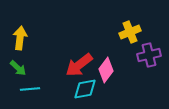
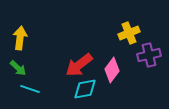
yellow cross: moved 1 px left, 1 px down
pink diamond: moved 6 px right
cyan line: rotated 24 degrees clockwise
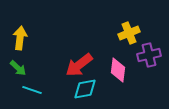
pink diamond: moved 6 px right; rotated 30 degrees counterclockwise
cyan line: moved 2 px right, 1 px down
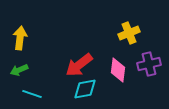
purple cross: moved 9 px down
green arrow: moved 1 px right, 2 px down; rotated 114 degrees clockwise
cyan line: moved 4 px down
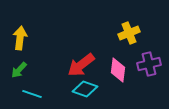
red arrow: moved 2 px right
green arrow: rotated 24 degrees counterclockwise
cyan diamond: rotated 30 degrees clockwise
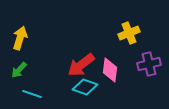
yellow arrow: rotated 10 degrees clockwise
pink diamond: moved 8 px left
cyan diamond: moved 2 px up
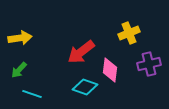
yellow arrow: rotated 65 degrees clockwise
red arrow: moved 13 px up
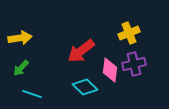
red arrow: moved 1 px up
purple cross: moved 15 px left
green arrow: moved 2 px right, 2 px up
cyan diamond: rotated 25 degrees clockwise
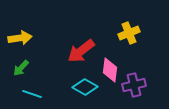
purple cross: moved 21 px down
cyan diamond: rotated 15 degrees counterclockwise
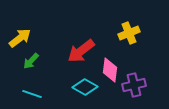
yellow arrow: rotated 30 degrees counterclockwise
green arrow: moved 10 px right, 7 px up
